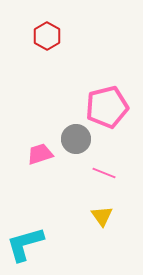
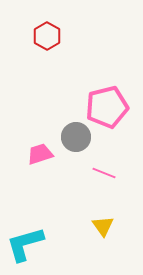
gray circle: moved 2 px up
yellow triangle: moved 1 px right, 10 px down
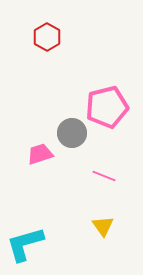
red hexagon: moved 1 px down
gray circle: moved 4 px left, 4 px up
pink line: moved 3 px down
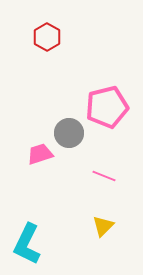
gray circle: moved 3 px left
yellow triangle: rotated 20 degrees clockwise
cyan L-shape: moved 2 px right; rotated 48 degrees counterclockwise
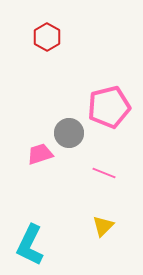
pink pentagon: moved 2 px right
pink line: moved 3 px up
cyan L-shape: moved 3 px right, 1 px down
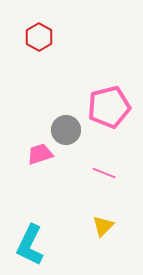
red hexagon: moved 8 px left
gray circle: moved 3 px left, 3 px up
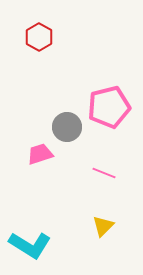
gray circle: moved 1 px right, 3 px up
cyan L-shape: rotated 84 degrees counterclockwise
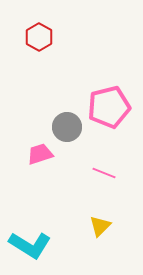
yellow triangle: moved 3 px left
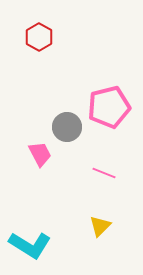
pink trapezoid: rotated 80 degrees clockwise
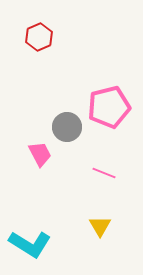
red hexagon: rotated 8 degrees clockwise
yellow triangle: rotated 15 degrees counterclockwise
cyan L-shape: moved 1 px up
